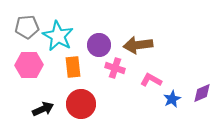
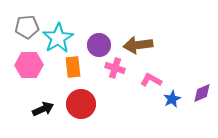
cyan star: moved 2 px down; rotated 12 degrees clockwise
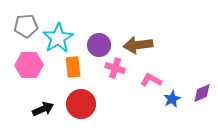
gray pentagon: moved 1 px left, 1 px up
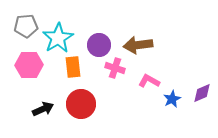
pink L-shape: moved 2 px left, 1 px down
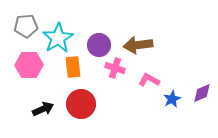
pink L-shape: moved 1 px up
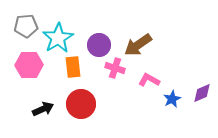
brown arrow: rotated 28 degrees counterclockwise
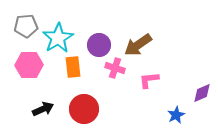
pink L-shape: rotated 35 degrees counterclockwise
blue star: moved 4 px right, 16 px down
red circle: moved 3 px right, 5 px down
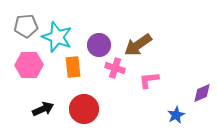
cyan star: moved 1 px left, 1 px up; rotated 20 degrees counterclockwise
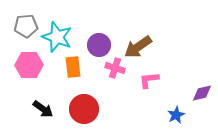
brown arrow: moved 2 px down
purple diamond: rotated 10 degrees clockwise
black arrow: rotated 60 degrees clockwise
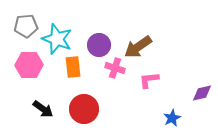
cyan star: moved 2 px down
blue star: moved 4 px left, 3 px down
